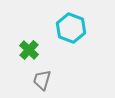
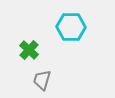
cyan hexagon: moved 1 px up; rotated 20 degrees counterclockwise
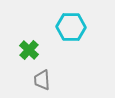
gray trapezoid: rotated 20 degrees counterclockwise
